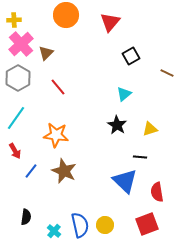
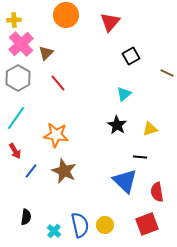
red line: moved 4 px up
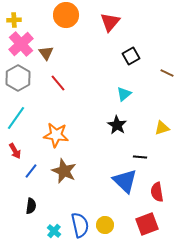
brown triangle: rotated 21 degrees counterclockwise
yellow triangle: moved 12 px right, 1 px up
black semicircle: moved 5 px right, 11 px up
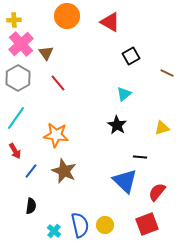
orange circle: moved 1 px right, 1 px down
red triangle: rotated 40 degrees counterclockwise
red semicircle: rotated 48 degrees clockwise
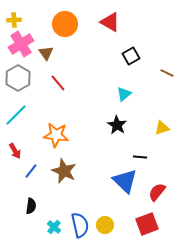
orange circle: moved 2 px left, 8 px down
pink cross: rotated 10 degrees clockwise
cyan line: moved 3 px up; rotated 10 degrees clockwise
cyan cross: moved 4 px up
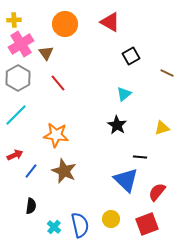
red arrow: moved 4 px down; rotated 84 degrees counterclockwise
blue triangle: moved 1 px right, 1 px up
yellow circle: moved 6 px right, 6 px up
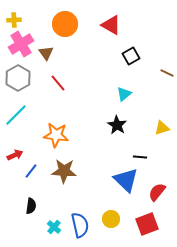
red triangle: moved 1 px right, 3 px down
brown star: rotated 20 degrees counterclockwise
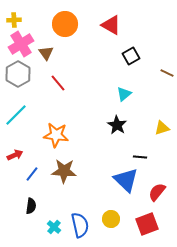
gray hexagon: moved 4 px up
blue line: moved 1 px right, 3 px down
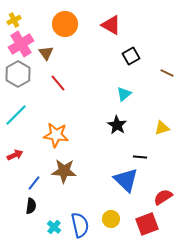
yellow cross: rotated 24 degrees counterclockwise
blue line: moved 2 px right, 9 px down
red semicircle: moved 6 px right, 5 px down; rotated 18 degrees clockwise
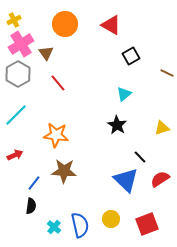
black line: rotated 40 degrees clockwise
red semicircle: moved 3 px left, 18 px up
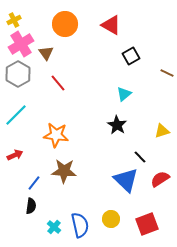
yellow triangle: moved 3 px down
